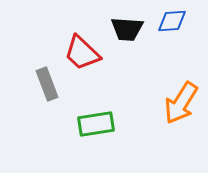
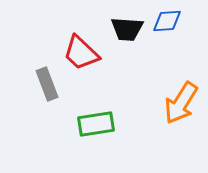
blue diamond: moved 5 px left
red trapezoid: moved 1 px left
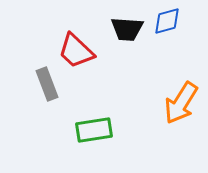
blue diamond: rotated 12 degrees counterclockwise
red trapezoid: moved 5 px left, 2 px up
green rectangle: moved 2 px left, 6 px down
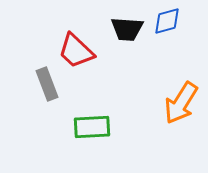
green rectangle: moved 2 px left, 3 px up; rotated 6 degrees clockwise
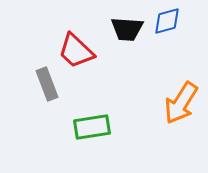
green rectangle: rotated 6 degrees counterclockwise
